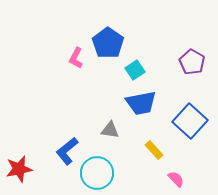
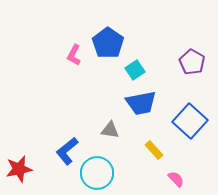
pink L-shape: moved 2 px left, 3 px up
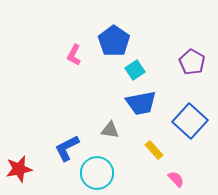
blue pentagon: moved 6 px right, 2 px up
blue L-shape: moved 3 px up; rotated 12 degrees clockwise
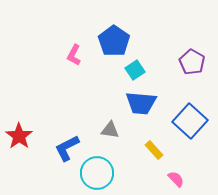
blue trapezoid: rotated 16 degrees clockwise
red star: moved 33 px up; rotated 24 degrees counterclockwise
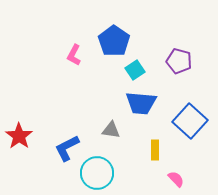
purple pentagon: moved 13 px left, 1 px up; rotated 15 degrees counterclockwise
gray triangle: moved 1 px right
yellow rectangle: moved 1 px right; rotated 42 degrees clockwise
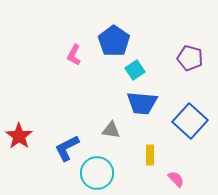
purple pentagon: moved 11 px right, 3 px up
blue trapezoid: moved 1 px right
yellow rectangle: moved 5 px left, 5 px down
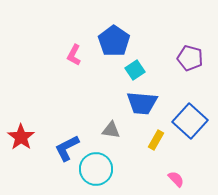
red star: moved 2 px right, 1 px down
yellow rectangle: moved 6 px right, 15 px up; rotated 30 degrees clockwise
cyan circle: moved 1 px left, 4 px up
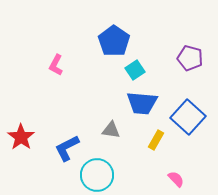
pink L-shape: moved 18 px left, 10 px down
blue square: moved 2 px left, 4 px up
cyan circle: moved 1 px right, 6 px down
